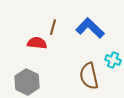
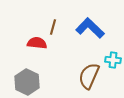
cyan cross: rotated 14 degrees counterclockwise
brown semicircle: rotated 36 degrees clockwise
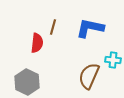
blue L-shape: rotated 32 degrees counterclockwise
red semicircle: rotated 90 degrees clockwise
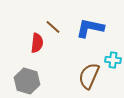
brown line: rotated 63 degrees counterclockwise
gray hexagon: moved 1 px up; rotated 10 degrees counterclockwise
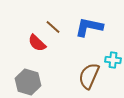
blue L-shape: moved 1 px left, 1 px up
red semicircle: rotated 126 degrees clockwise
gray hexagon: moved 1 px right, 1 px down
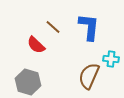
blue L-shape: rotated 84 degrees clockwise
red semicircle: moved 1 px left, 2 px down
cyan cross: moved 2 px left, 1 px up
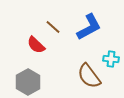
blue L-shape: rotated 56 degrees clockwise
brown semicircle: rotated 60 degrees counterclockwise
gray hexagon: rotated 15 degrees clockwise
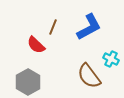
brown line: rotated 70 degrees clockwise
cyan cross: rotated 21 degrees clockwise
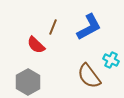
cyan cross: moved 1 px down
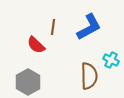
brown line: rotated 14 degrees counterclockwise
brown semicircle: rotated 144 degrees counterclockwise
